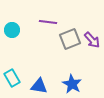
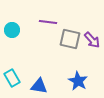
gray square: rotated 35 degrees clockwise
blue star: moved 6 px right, 3 px up
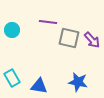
gray square: moved 1 px left, 1 px up
blue star: moved 1 px down; rotated 18 degrees counterclockwise
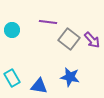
gray square: moved 1 px down; rotated 25 degrees clockwise
blue star: moved 8 px left, 5 px up
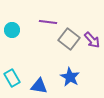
blue star: rotated 18 degrees clockwise
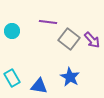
cyan circle: moved 1 px down
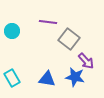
purple arrow: moved 6 px left, 21 px down
blue star: moved 5 px right; rotated 18 degrees counterclockwise
blue triangle: moved 8 px right, 7 px up
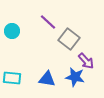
purple line: rotated 36 degrees clockwise
cyan rectangle: rotated 54 degrees counterclockwise
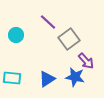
cyan circle: moved 4 px right, 4 px down
gray square: rotated 15 degrees clockwise
blue triangle: rotated 42 degrees counterclockwise
